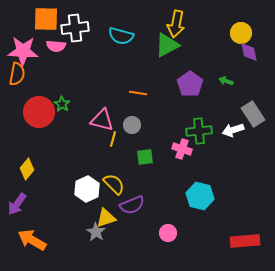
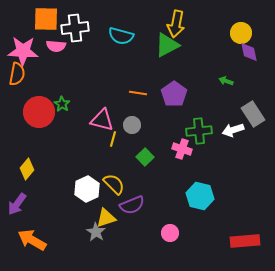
purple pentagon: moved 16 px left, 10 px down
green square: rotated 36 degrees counterclockwise
pink circle: moved 2 px right
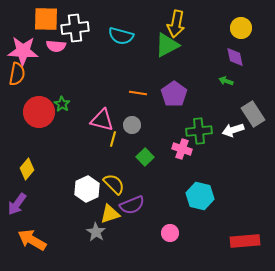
yellow circle: moved 5 px up
purple diamond: moved 14 px left, 5 px down
yellow triangle: moved 4 px right, 4 px up
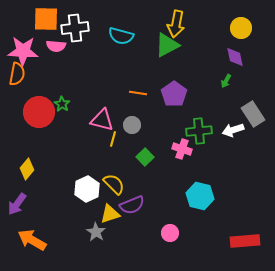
green arrow: rotated 80 degrees counterclockwise
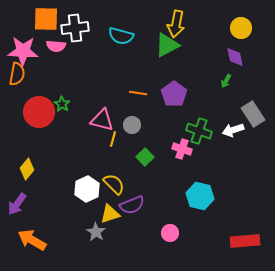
green cross: rotated 25 degrees clockwise
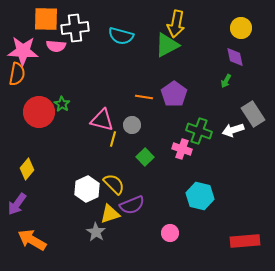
orange line: moved 6 px right, 4 px down
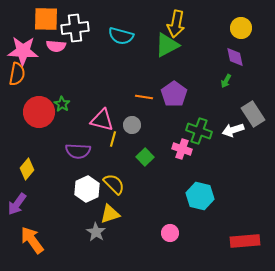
purple semicircle: moved 54 px left, 54 px up; rotated 25 degrees clockwise
orange arrow: rotated 24 degrees clockwise
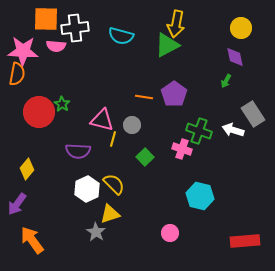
white arrow: rotated 35 degrees clockwise
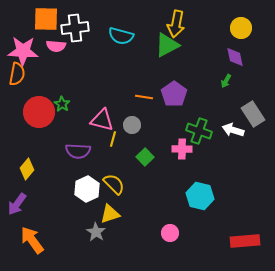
pink cross: rotated 18 degrees counterclockwise
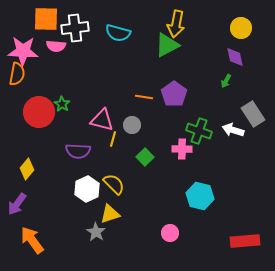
cyan semicircle: moved 3 px left, 3 px up
